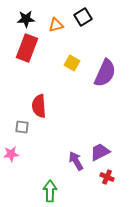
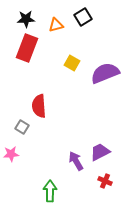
purple semicircle: rotated 136 degrees counterclockwise
gray square: rotated 24 degrees clockwise
red cross: moved 2 px left, 4 px down
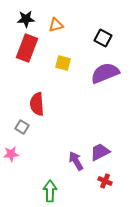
black square: moved 20 px right, 21 px down; rotated 30 degrees counterclockwise
yellow square: moved 9 px left; rotated 14 degrees counterclockwise
red semicircle: moved 2 px left, 2 px up
